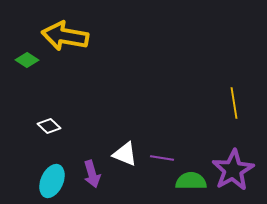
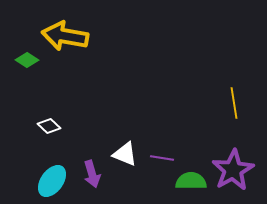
cyan ellipse: rotated 12 degrees clockwise
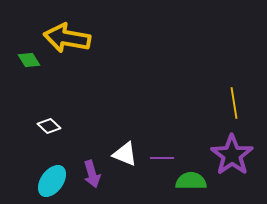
yellow arrow: moved 2 px right, 2 px down
green diamond: moved 2 px right; rotated 25 degrees clockwise
purple line: rotated 10 degrees counterclockwise
purple star: moved 1 px left, 15 px up; rotated 6 degrees counterclockwise
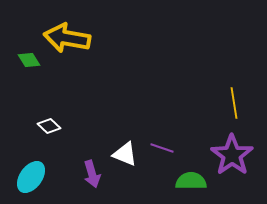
purple line: moved 10 px up; rotated 20 degrees clockwise
cyan ellipse: moved 21 px left, 4 px up
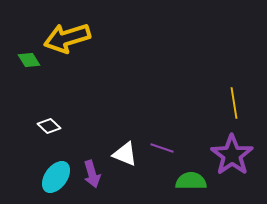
yellow arrow: rotated 27 degrees counterclockwise
cyan ellipse: moved 25 px right
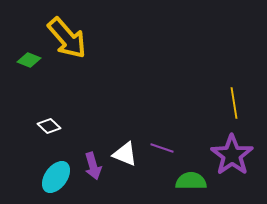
yellow arrow: rotated 114 degrees counterclockwise
green diamond: rotated 35 degrees counterclockwise
purple arrow: moved 1 px right, 8 px up
